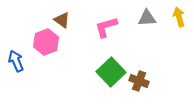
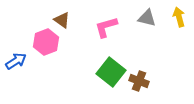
gray triangle: rotated 18 degrees clockwise
blue arrow: rotated 80 degrees clockwise
green square: rotated 8 degrees counterclockwise
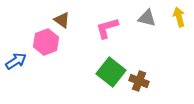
pink L-shape: moved 1 px right, 1 px down
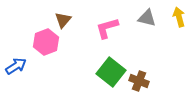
brown triangle: moved 1 px right; rotated 36 degrees clockwise
blue arrow: moved 5 px down
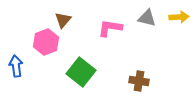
yellow arrow: rotated 102 degrees clockwise
pink L-shape: moved 3 px right; rotated 25 degrees clockwise
blue arrow: rotated 65 degrees counterclockwise
green square: moved 30 px left
brown cross: rotated 12 degrees counterclockwise
